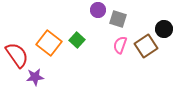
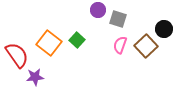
brown square: rotated 10 degrees counterclockwise
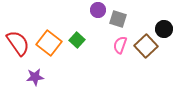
red semicircle: moved 1 px right, 12 px up
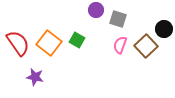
purple circle: moved 2 px left
green square: rotated 14 degrees counterclockwise
purple star: rotated 18 degrees clockwise
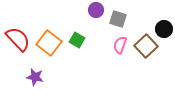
red semicircle: moved 4 px up; rotated 8 degrees counterclockwise
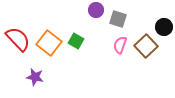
black circle: moved 2 px up
green square: moved 1 px left, 1 px down
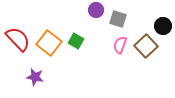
black circle: moved 1 px left, 1 px up
